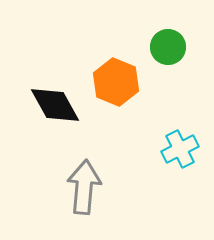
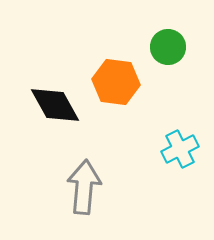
orange hexagon: rotated 15 degrees counterclockwise
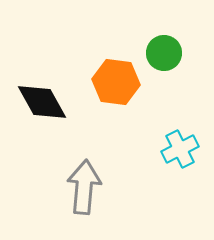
green circle: moved 4 px left, 6 px down
black diamond: moved 13 px left, 3 px up
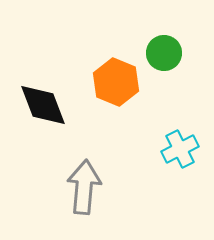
orange hexagon: rotated 15 degrees clockwise
black diamond: moved 1 px right, 3 px down; rotated 8 degrees clockwise
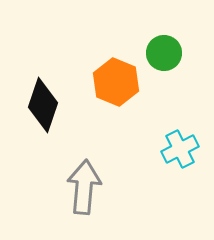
black diamond: rotated 40 degrees clockwise
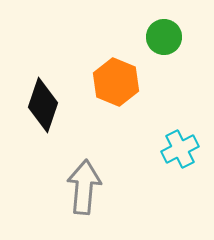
green circle: moved 16 px up
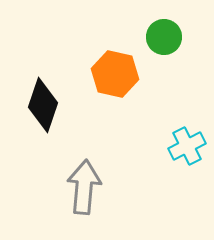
orange hexagon: moved 1 px left, 8 px up; rotated 9 degrees counterclockwise
cyan cross: moved 7 px right, 3 px up
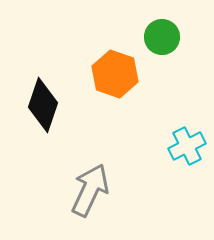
green circle: moved 2 px left
orange hexagon: rotated 6 degrees clockwise
gray arrow: moved 6 px right, 3 px down; rotated 20 degrees clockwise
